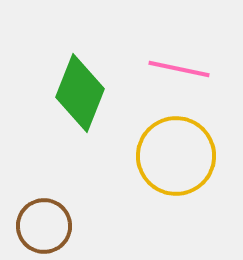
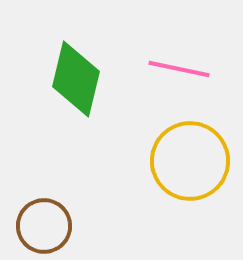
green diamond: moved 4 px left, 14 px up; rotated 8 degrees counterclockwise
yellow circle: moved 14 px right, 5 px down
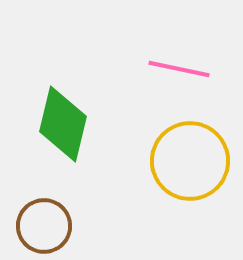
green diamond: moved 13 px left, 45 px down
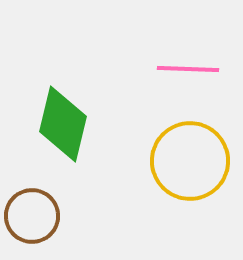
pink line: moved 9 px right; rotated 10 degrees counterclockwise
brown circle: moved 12 px left, 10 px up
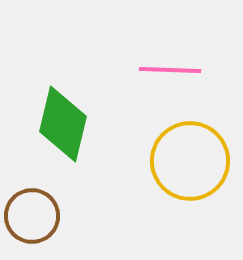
pink line: moved 18 px left, 1 px down
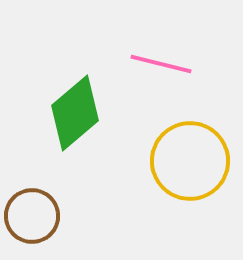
pink line: moved 9 px left, 6 px up; rotated 12 degrees clockwise
green diamond: moved 12 px right, 11 px up; rotated 36 degrees clockwise
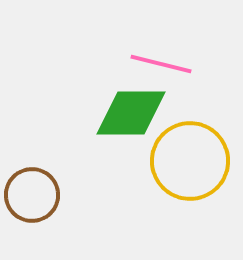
green diamond: moved 56 px right; rotated 40 degrees clockwise
brown circle: moved 21 px up
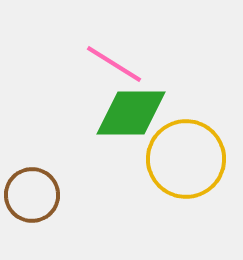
pink line: moved 47 px left; rotated 18 degrees clockwise
yellow circle: moved 4 px left, 2 px up
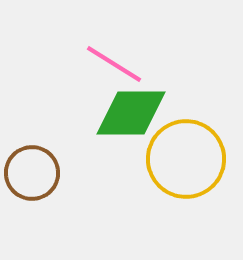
brown circle: moved 22 px up
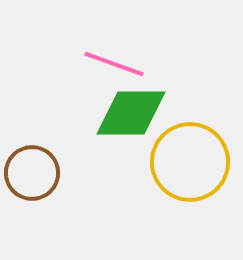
pink line: rotated 12 degrees counterclockwise
yellow circle: moved 4 px right, 3 px down
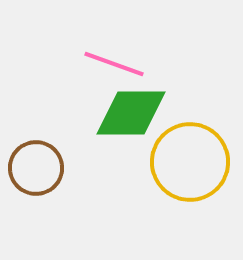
brown circle: moved 4 px right, 5 px up
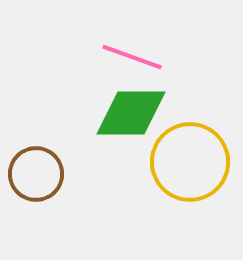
pink line: moved 18 px right, 7 px up
brown circle: moved 6 px down
